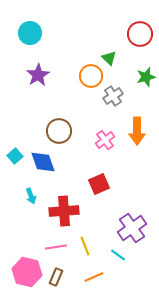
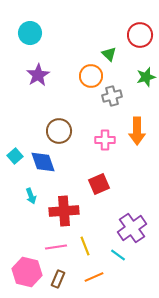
red circle: moved 1 px down
green triangle: moved 4 px up
gray cross: moved 1 px left; rotated 18 degrees clockwise
pink cross: rotated 36 degrees clockwise
brown rectangle: moved 2 px right, 2 px down
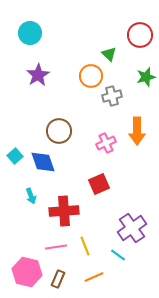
pink cross: moved 1 px right, 3 px down; rotated 24 degrees counterclockwise
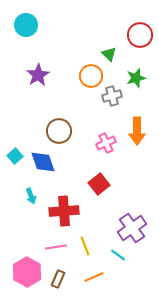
cyan circle: moved 4 px left, 8 px up
green star: moved 10 px left, 1 px down
red square: rotated 15 degrees counterclockwise
pink hexagon: rotated 16 degrees clockwise
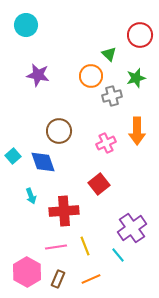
purple star: rotated 30 degrees counterclockwise
cyan square: moved 2 px left
cyan line: rotated 14 degrees clockwise
orange line: moved 3 px left, 2 px down
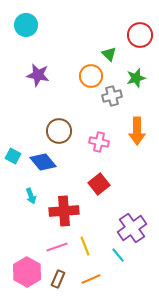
pink cross: moved 7 px left, 1 px up; rotated 36 degrees clockwise
cyan square: rotated 21 degrees counterclockwise
blue diamond: rotated 20 degrees counterclockwise
pink line: moved 1 px right; rotated 10 degrees counterclockwise
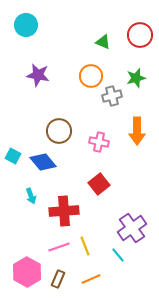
green triangle: moved 6 px left, 12 px up; rotated 21 degrees counterclockwise
pink line: moved 2 px right
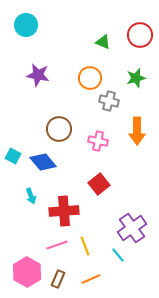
orange circle: moved 1 px left, 2 px down
gray cross: moved 3 px left, 5 px down; rotated 30 degrees clockwise
brown circle: moved 2 px up
pink cross: moved 1 px left, 1 px up
pink line: moved 2 px left, 2 px up
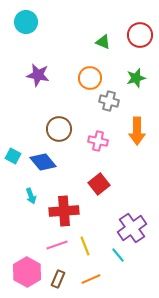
cyan circle: moved 3 px up
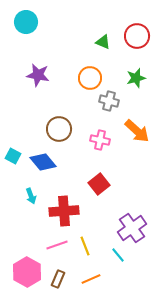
red circle: moved 3 px left, 1 px down
orange arrow: rotated 48 degrees counterclockwise
pink cross: moved 2 px right, 1 px up
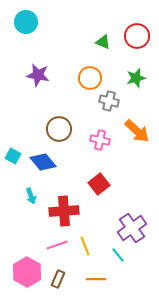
orange line: moved 5 px right; rotated 24 degrees clockwise
